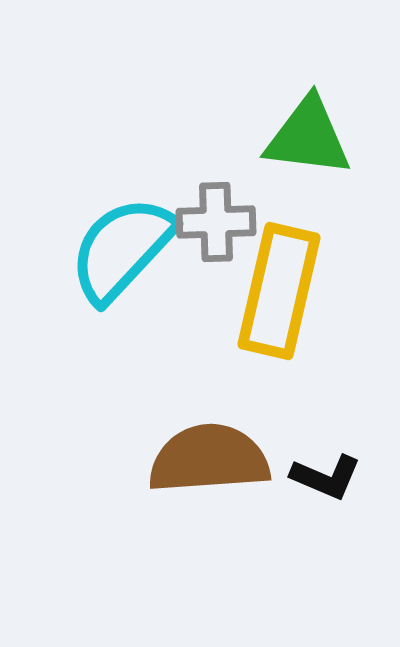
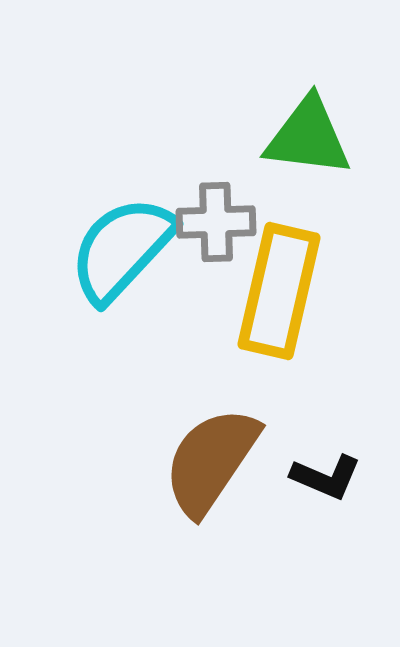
brown semicircle: moved 2 px right, 2 px down; rotated 52 degrees counterclockwise
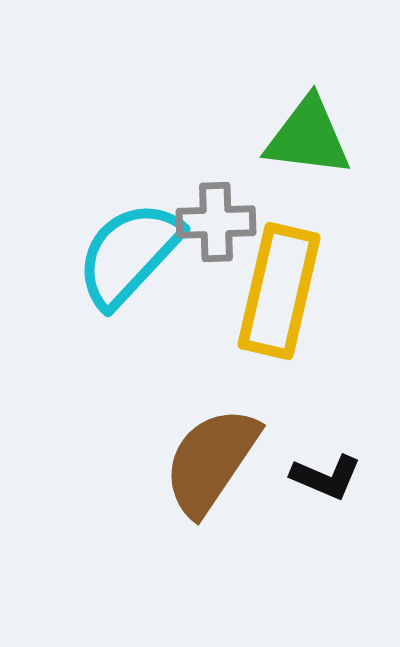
cyan semicircle: moved 7 px right, 5 px down
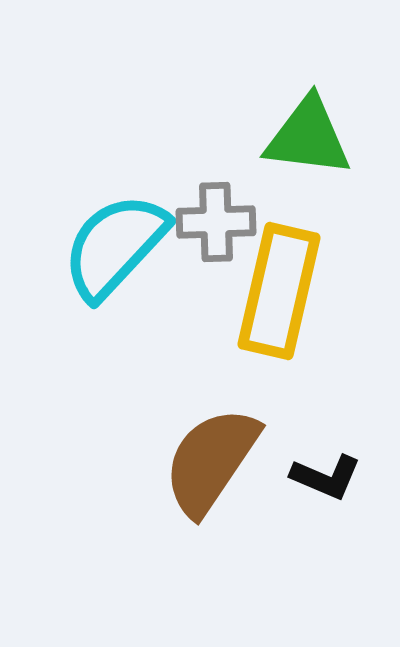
cyan semicircle: moved 14 px left, 8 px up
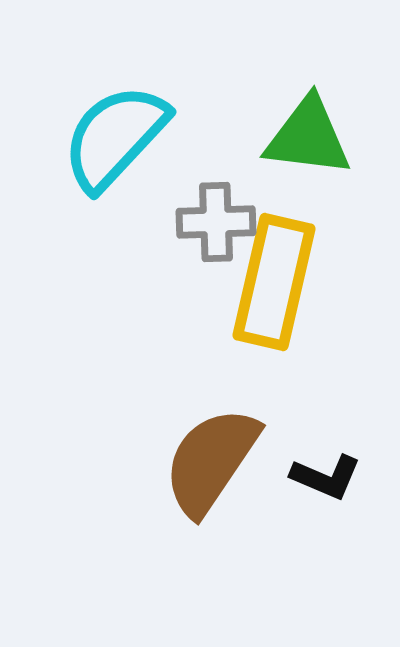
cyan semicircle: moved 109 px up
yellow rectangle: moved 5 px left, 9 px up
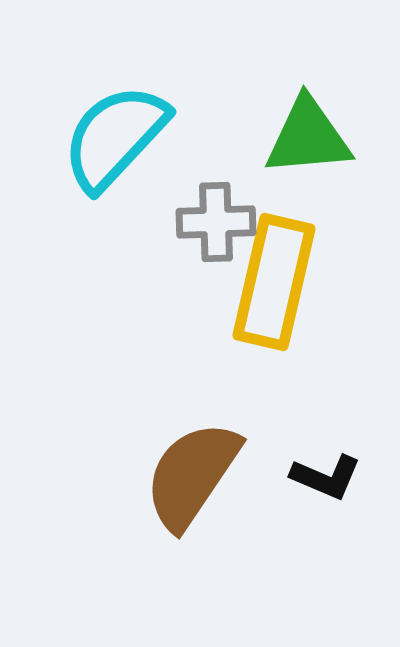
green triangle: rotated 12 degrees counterclockwise
brown semicircle: moved 19 px left, 14 px down
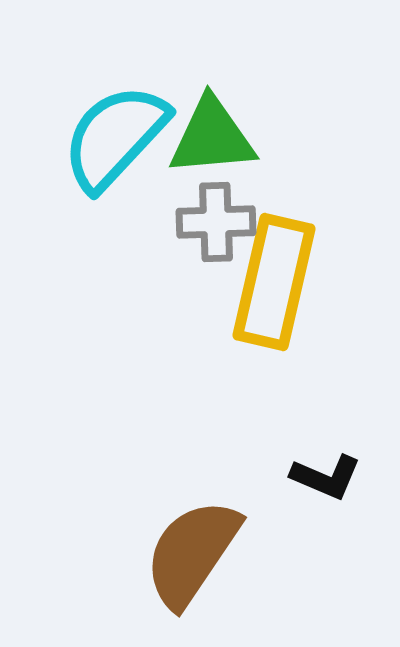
green triangle: moved 96 px left
brown semicircle: moved 78 px down
